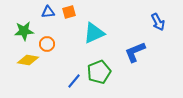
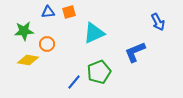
blue line: moved 1 px down
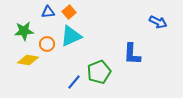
orange square: rotated 24 degrees counterclockwise
blue arrow: rotated 36 degrees counterclockwise
cyan triangle: moved 23 px left, 3 px down
blue L-shape: moved 3 px left, 2 px down; rotated 65 degrees counterclockwise
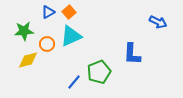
blue triangle: rotated 24 degrees counterclockwise
yellow diamond: rotated 25 degrees counterclockwise
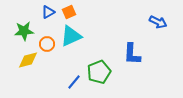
orange square: rotated 16 degrees clockwise
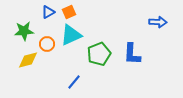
blue arrow: rotated 24 degrees counterclockwise
cyan triangle: moved 1 px up
green pentagon: moved 18 px up
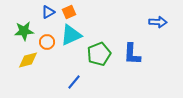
orange circle: moved 2 px up
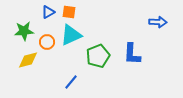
orange square: rotated 32 degrees clockwise
green pentagon: moved 1 px left, 2 px down
blue line: moved 3 px left
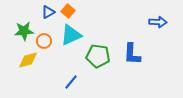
orange square: moved 1 px left, 1 px up; rotated 32 degrees clockwise
orange circle: moved 3 px left, 1 px up
green pentagon: rotated 30 degrees clockwise
